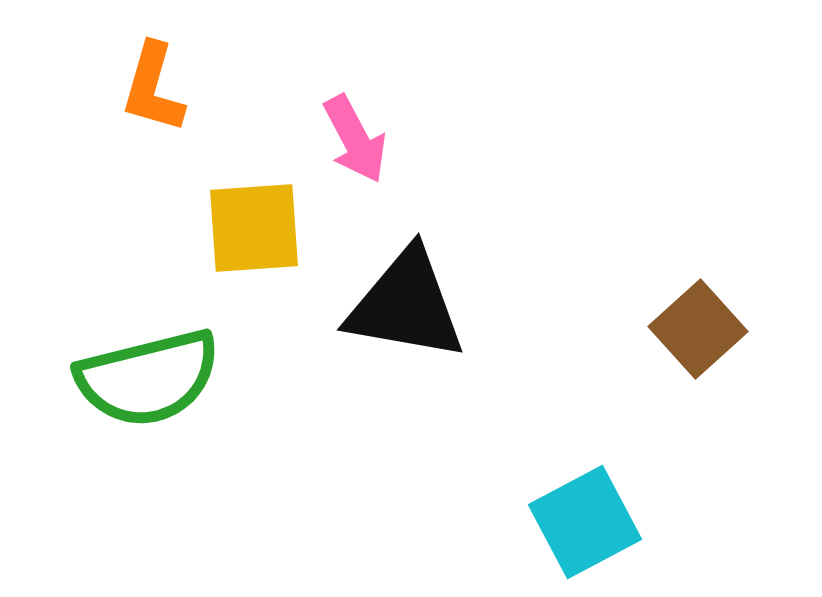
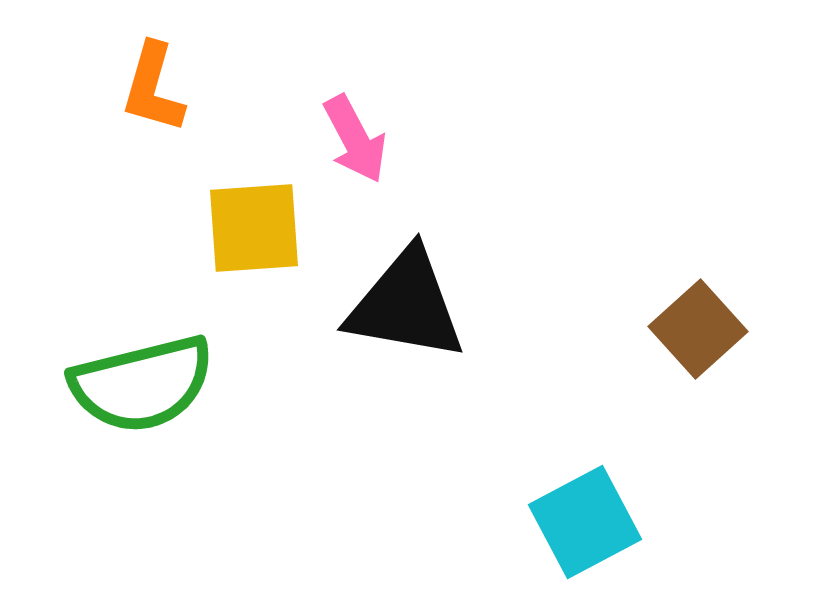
green semicircle: moved 6 px left, 6 px down
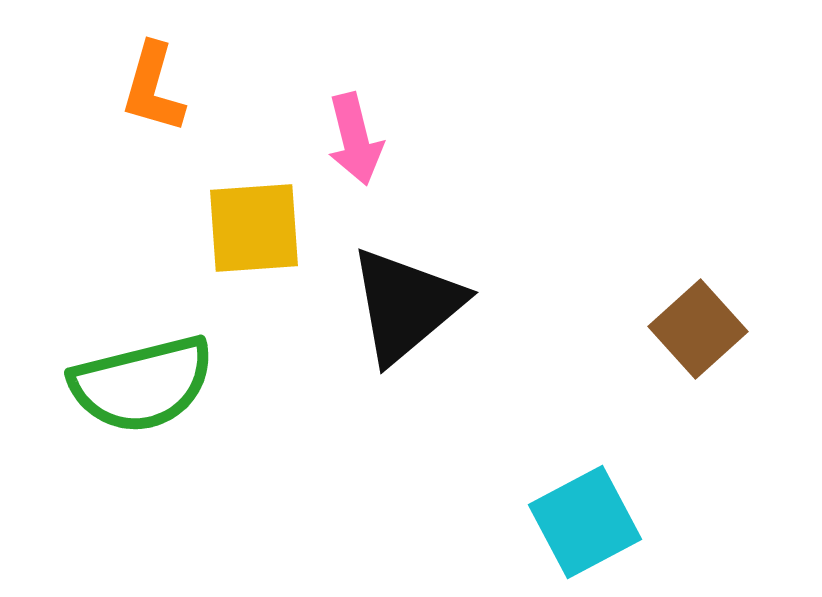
pink arrow: rotated 14 degrees clockwise
black triangle: rotated 50 degrees counterclockwise
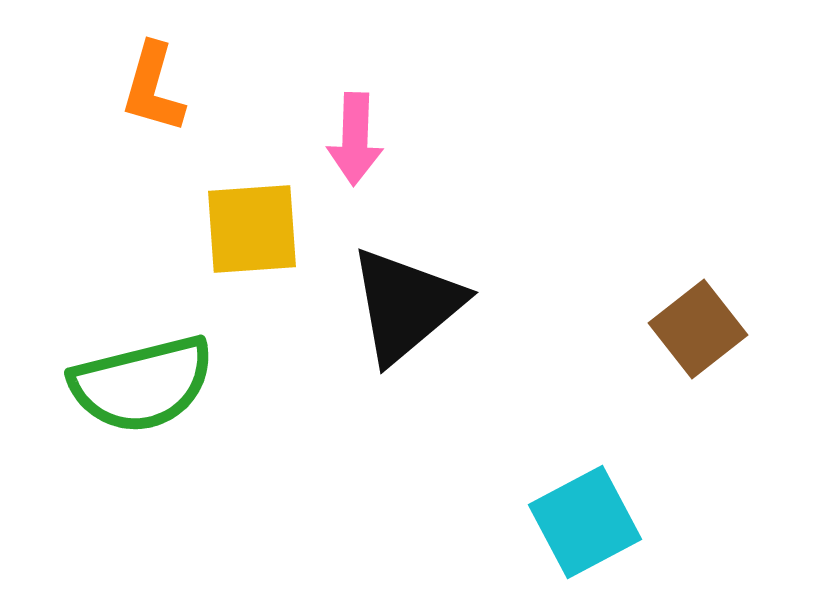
pink arrow: rotated 16 degrees clockwise
yellow square: moved 2 px left, 1 px down
brown square: rotated 4 degrees clockwise
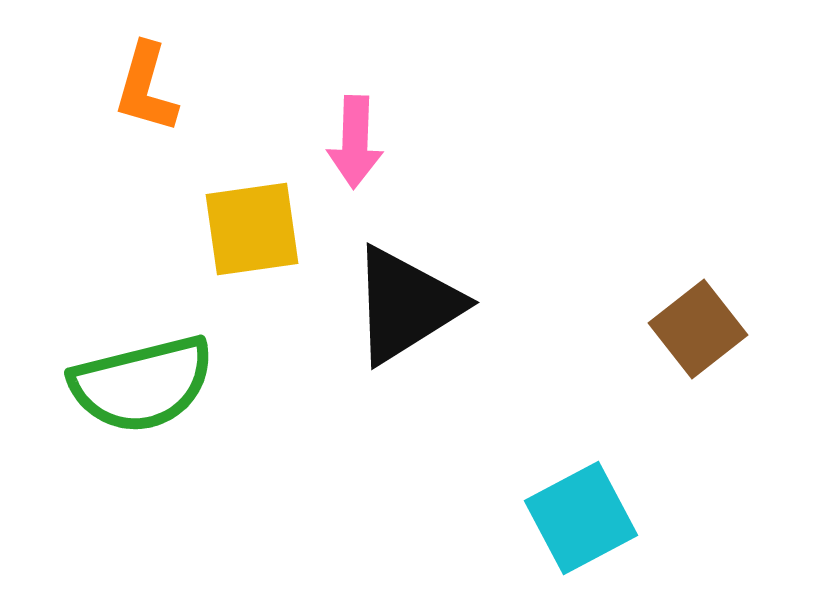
orange L-shape: moved 7 px left
pink arrow: moved 3 px down
yellow square: rotated 4 degrees counterclockwise
black triangle: rotated 8 degrees clockwise
cyan square: moved 4 px left, 4 px up
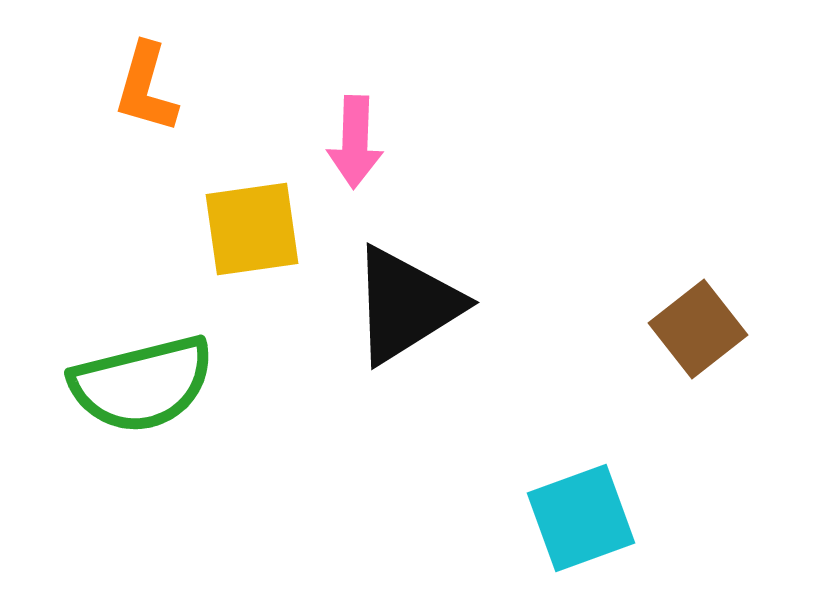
cyan square: rotated 8 degrees clockwise
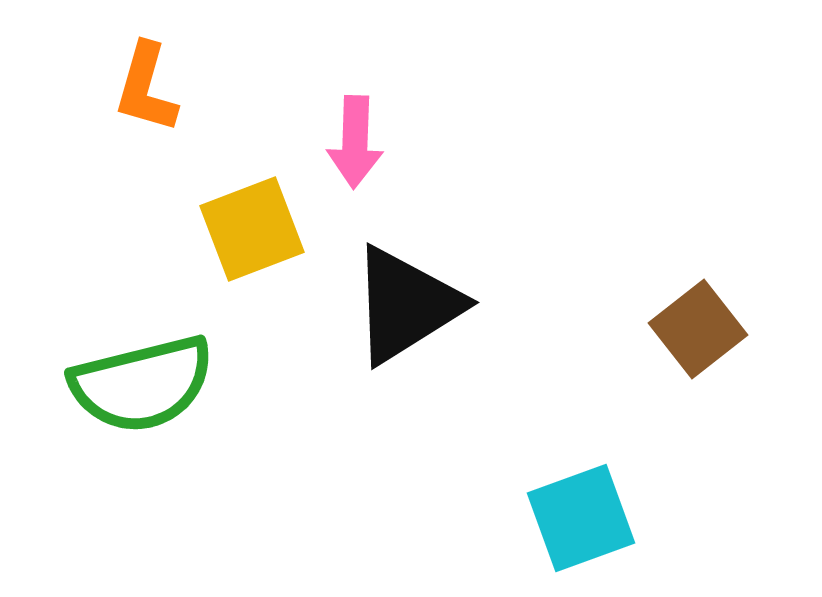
yellow square: rotated 13 degrees counterclockwise
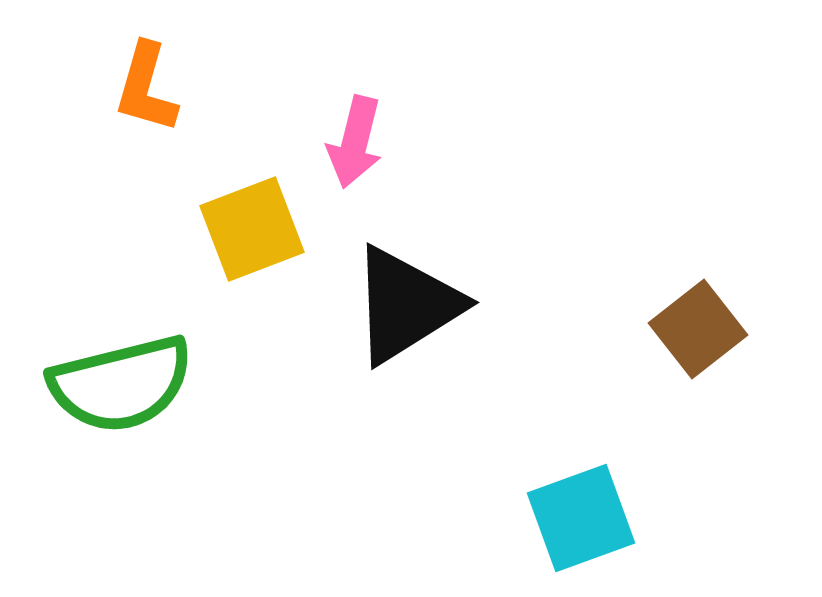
pink arrow: rotated 12 degrees clockwise
green semicircle: moved 21 px left
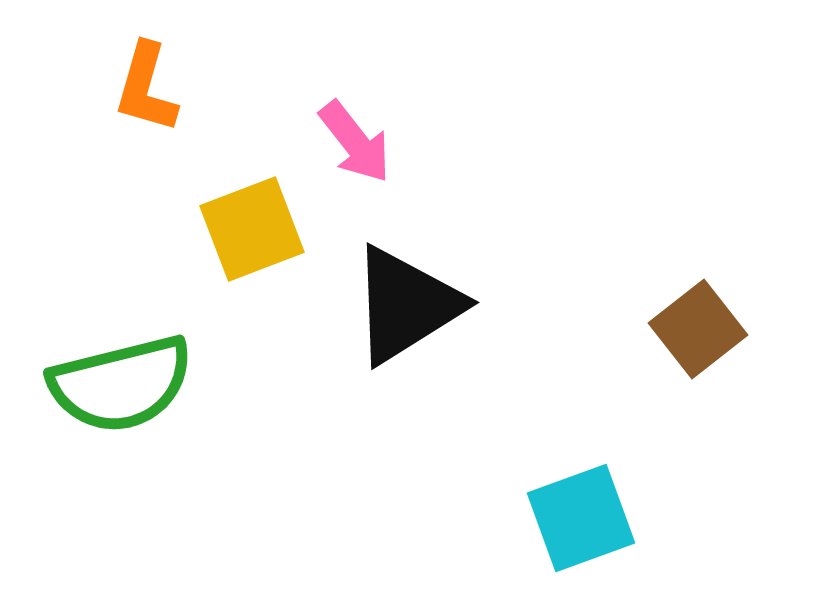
pink arrow: rotated 52 degrees counterclockwise
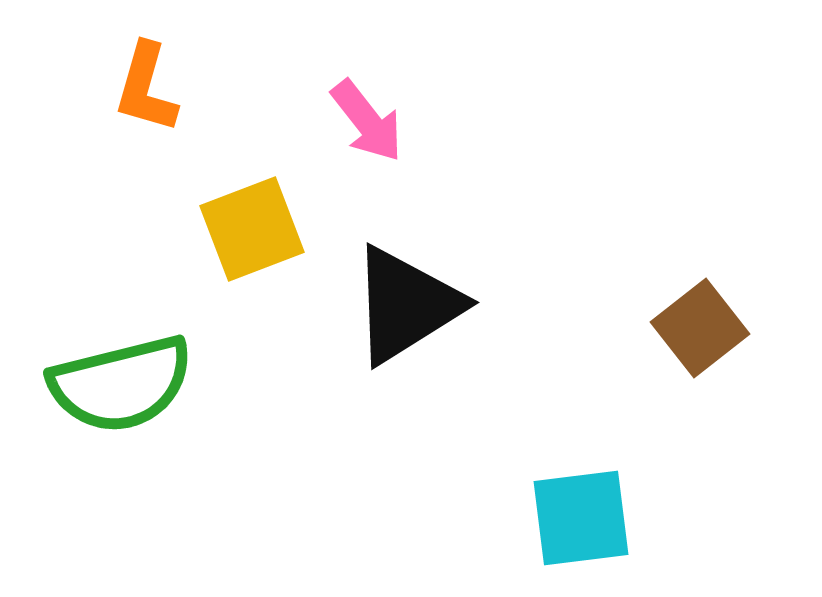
pink arrow: moved 12 px right, 21 px up
brown square: moved 2 px right, 1 px up
cyan square: rotated 13 degrees clockwise
